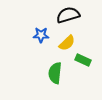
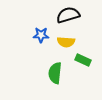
yellow semicircle: moved 1 px left, 1 px up; rotated 48 degrees clockwise
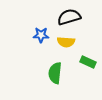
black semicircle: moved 1 px right, 2 px down
green rectangle: moved 5 px right, 2 px down
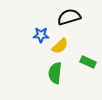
yellow semicircle: moved 6 px left, 4 px down; rotated 48 degrees counterclockwise
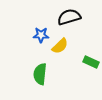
green rectangle: moved 3 px right
green semicircle: moved 15 px left, 1 px down
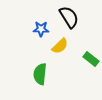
black semicircle: rotated 75 degrees clockwise
blue star: moved 6 px up
green rectangle: moved 3 px up; rotated 14 degrees clockwise
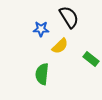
green semicircle: moved 2 px right
